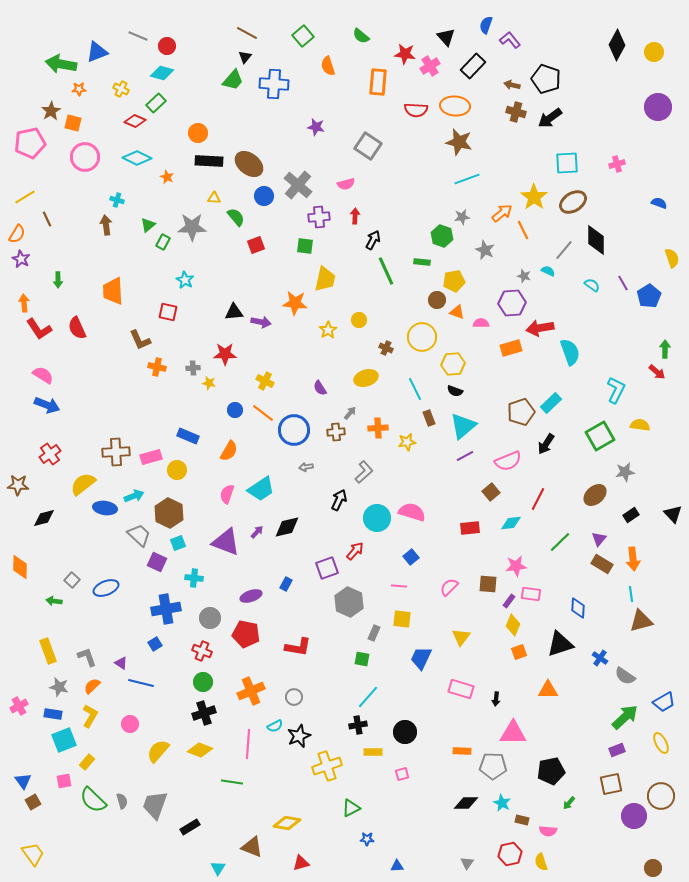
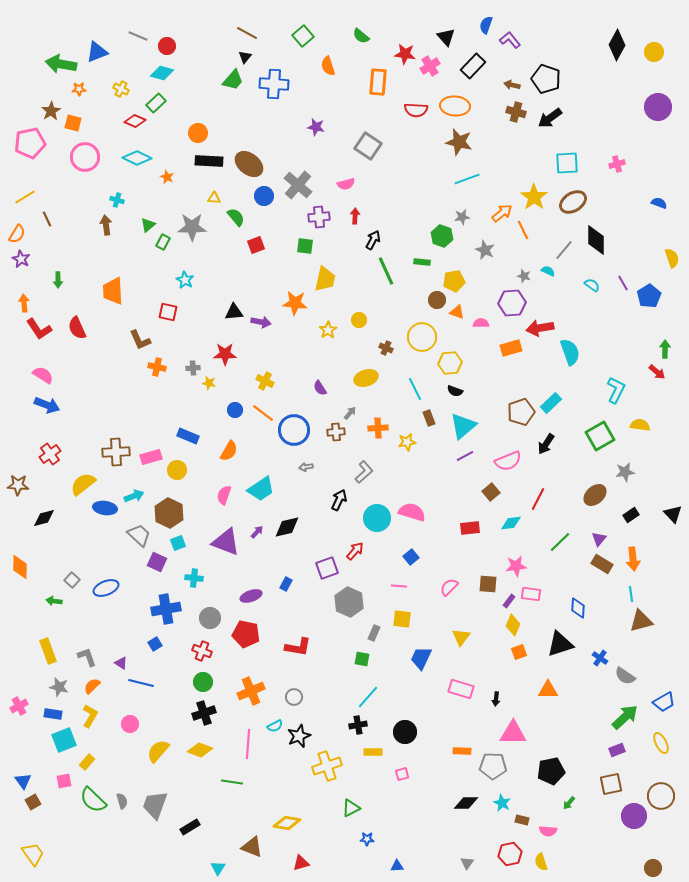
yellow hexagon at (453, 364): moved 3 px left, 1 px up
pink semicircle at (227, 494): moved 3 px left, 1 px down
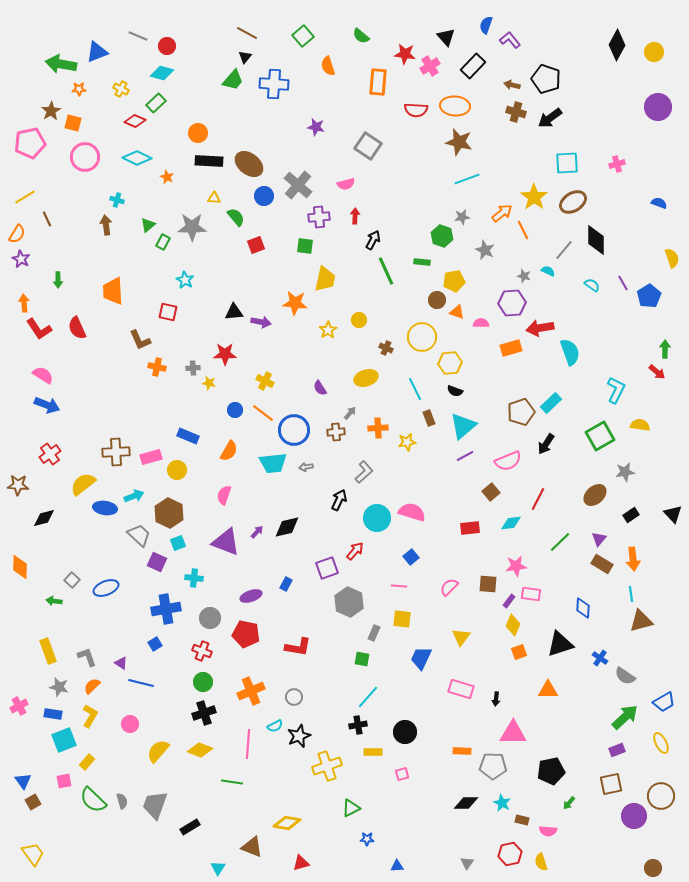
cyan trapezoid at (261, 489): moved 12 px right, 26 px up; rotated 28 degrees clockwise
blue diamond at (578, 608): moved 5 px right
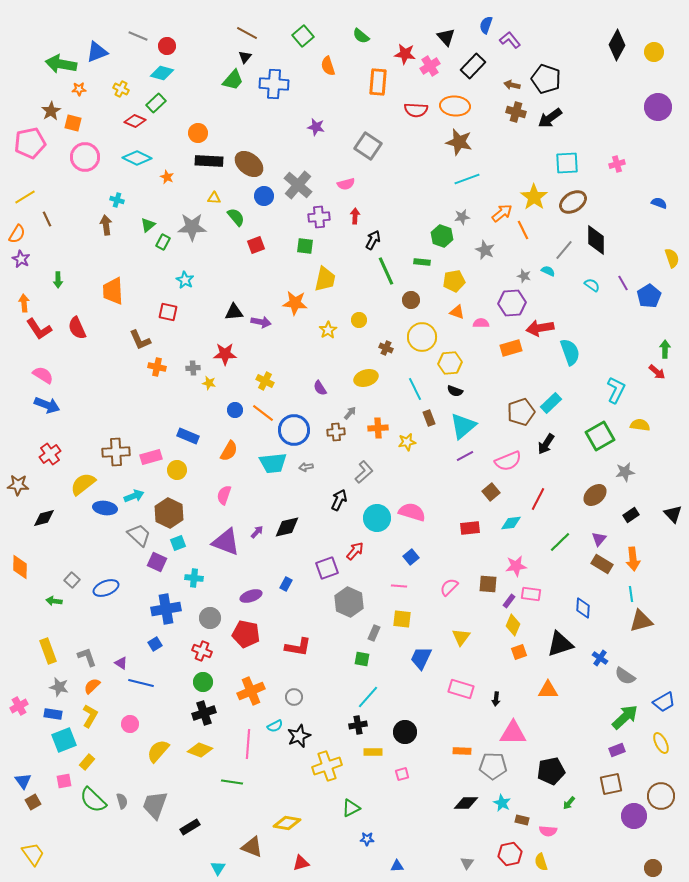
brown circle at (437, 300): moved 26 px left
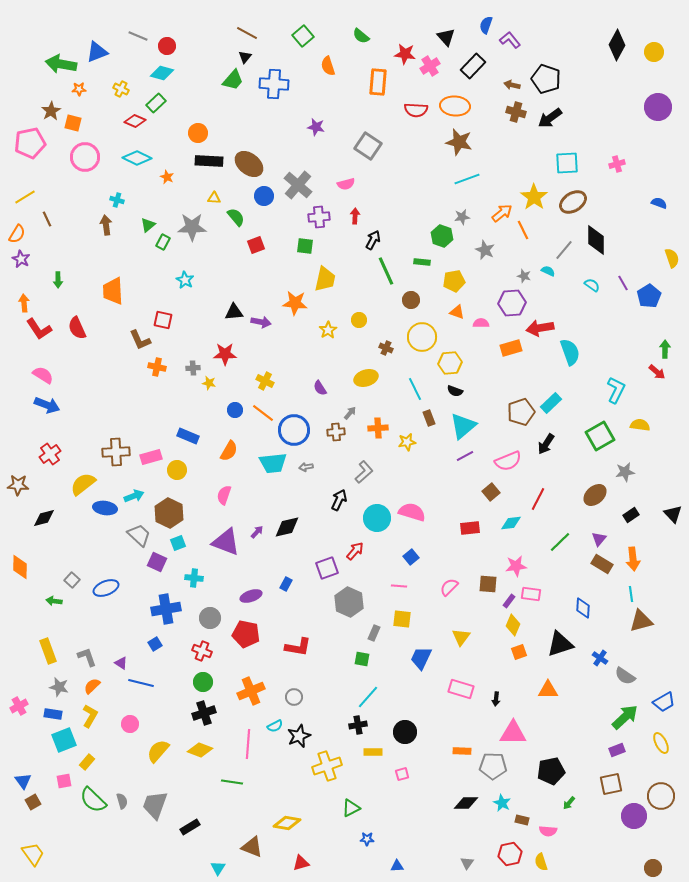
red square at (168, 312): moved 5 px left, 8 px down
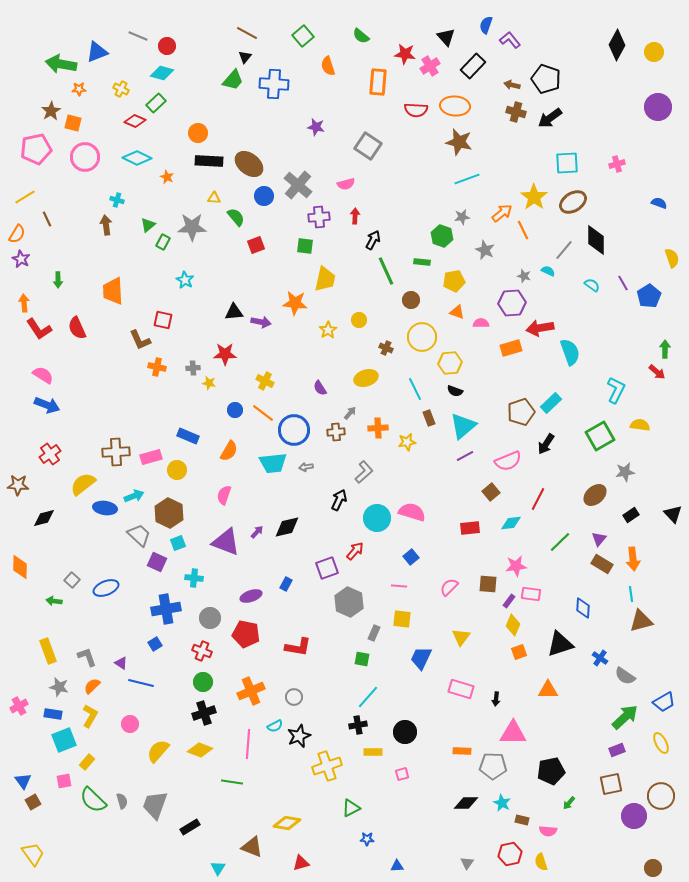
pink pentagon at (30, 143): moved 6 px right, 6 px down
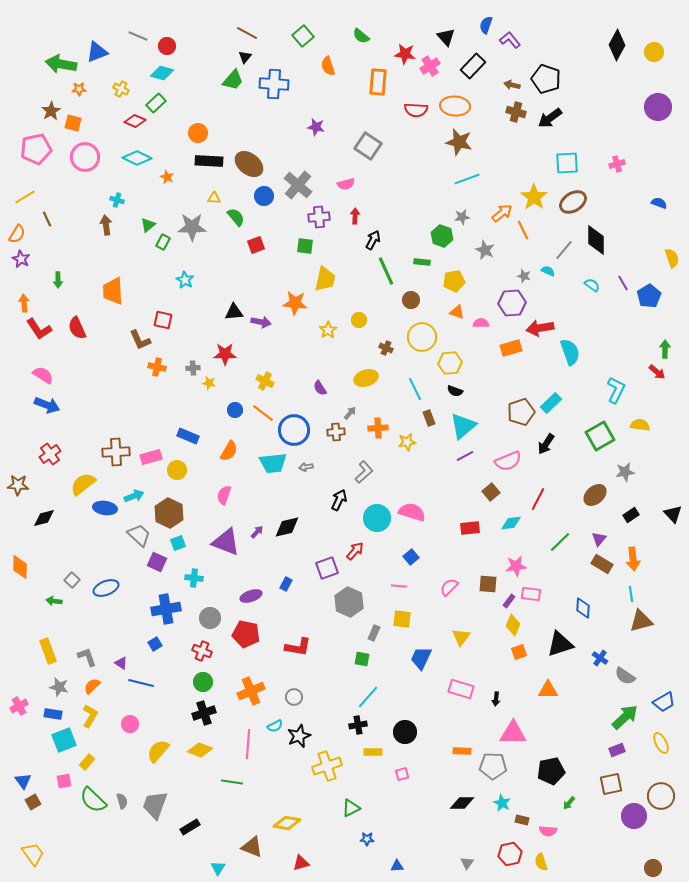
black diamond at (466, 803): moved 4 px left
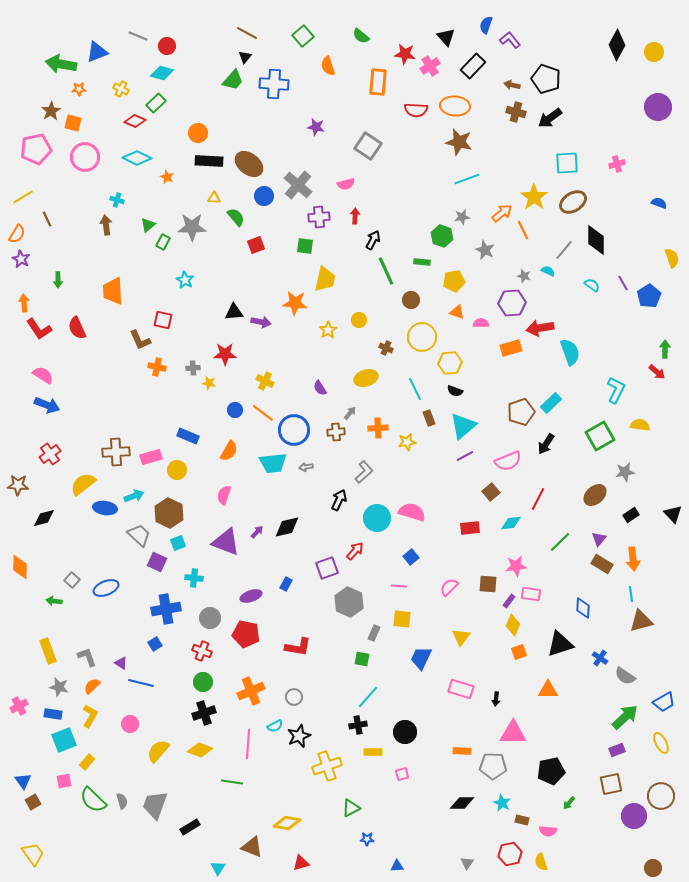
yellow line at (25, 197): moved 2 px left
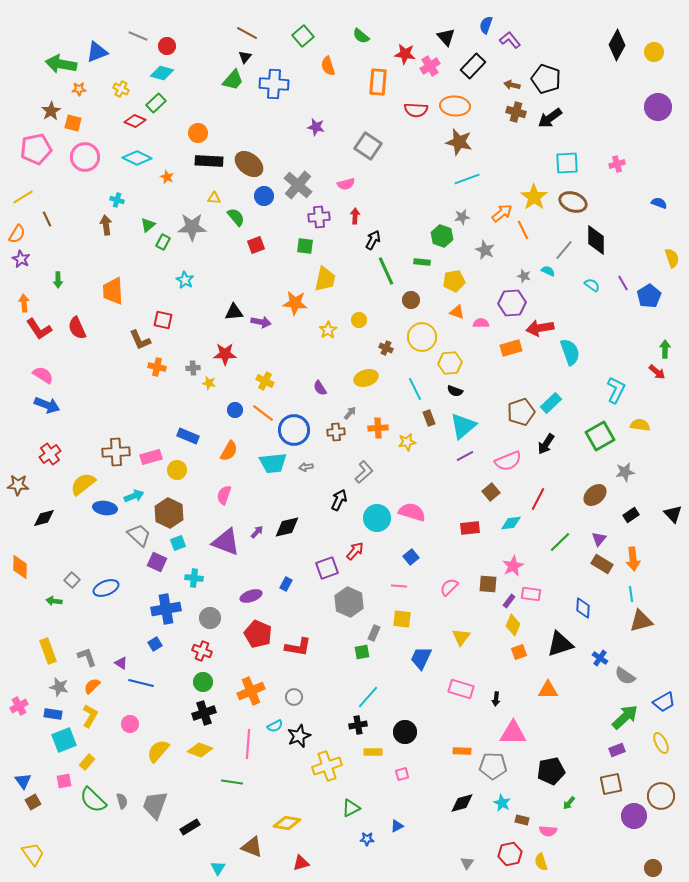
brown ellipse at (573, 202): rotated 52 degrees clockwise
pink star at (516, 566): moved 3 px left; rotated 20 degrees counterclockwise
red pentagon at (246, 634): moved 12 px right; rotated 12 degrees clockwise
green square at (362, 659): moved 7 px up; rotated 21 degrees counterclockwise
black diamond at (462, 803): rotated 15 degrees counterclockwise
blue triangle at (397, 866): moved 40 px up; rotated 24 degrees counterclockwise
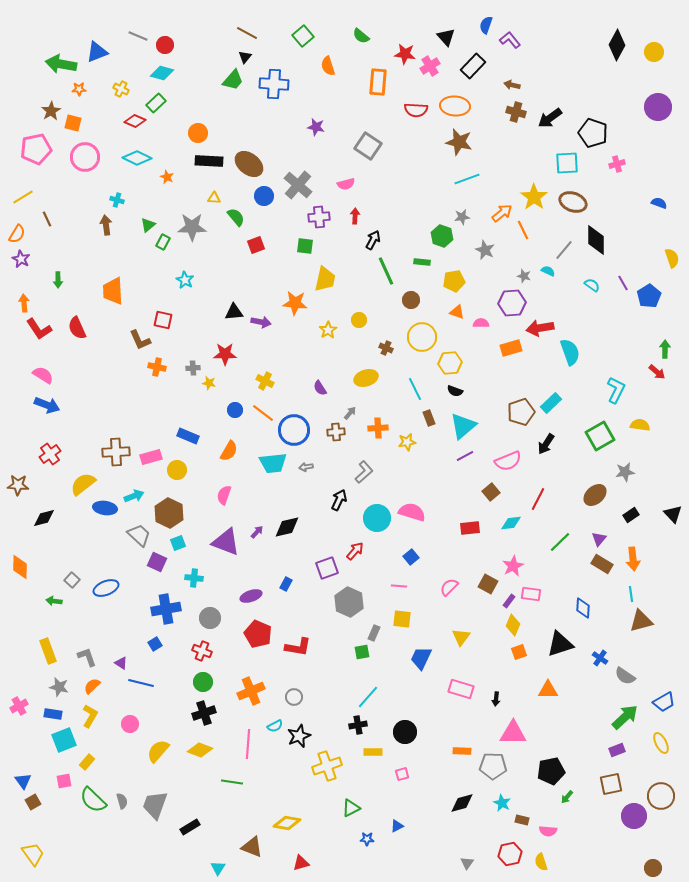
red circle at (167, 46): moved 2 px left, 1 px up
black pentagon at (546, 79): moved 47 px right, 54 px down
brown square at (488, 584): rotated 24 degrees clockwise
green arrow at (569, 803): moved 2 px left, 6 px up
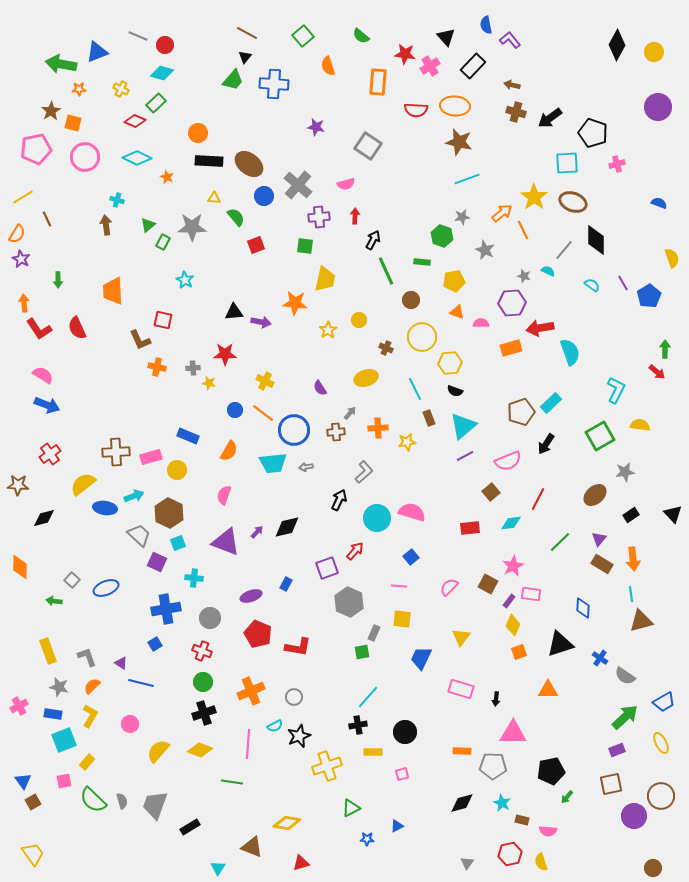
blue semicircle at (486, 25): rotated 30 degrees counterclockwise
